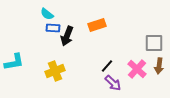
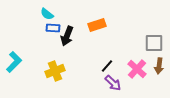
cyan L-shape: rotated 35 degrees counterclockwise
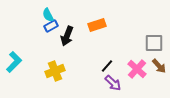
cyan semicircle: moved 1 px right, 1 px down; rotated 24 degrees clockwise
blue rectangle: moved 2 px left, 2 px up; rotated 32 degrees counterclockwise
brown arrow: rotated 49 degrees counterclockwise
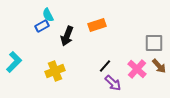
blue rectangle: moved 9 px left
black line: moved 2 px left
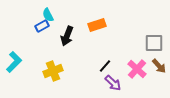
yellow cross: moved 2 px left
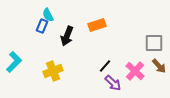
blue rectangle: rotated 40 degrees counterclockwise
pink cross: moved 2 px left, 2 px down
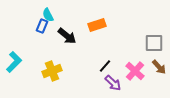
black arrow: rotated 72 degrees counterclockwise
brown arrow: moved 1 px down
yellow cross: moved 1 px left
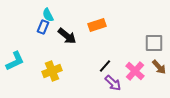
blue rectangle: moved 1 px right, 1 px down
cyan L-shape: moved 1 px right, 1 px up; rotated 20 degrees clockwise
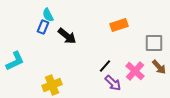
orange rectangle: moved 22 px right
yellow cross: moved 14 px down
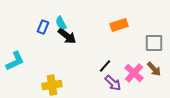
cyan semicircle: moved 13 px right, 8 px down
brown arrow: moved 5 px left, 2 px down
pink cross: moved 1 px left, 2 px down
yellow cross: rotated 12 degrees clockwise
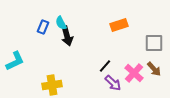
black arrow: rotated 36 degrees clockwise
